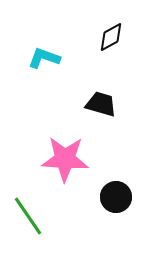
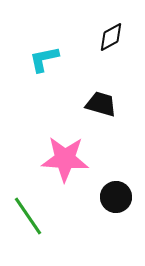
cyan L-shape: moved 1 px down; rotated 32 degrees counterclockwise
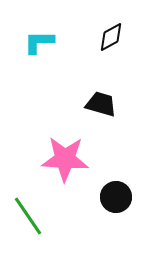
cyan L-shape: moved 5 px left, 17 px up; rotated 12 degrees clockwise
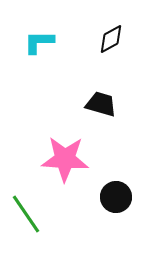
black diamond: moved 2 px down
green line: moved 2 px left, 2 px up
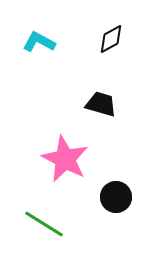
cyan L-shape: rotated 28 degrees clockwise
pink star: rotated 24 degrees clockwise
green line: moved 18 px right, 10 px down; rotated 24 degrees counterclockwise
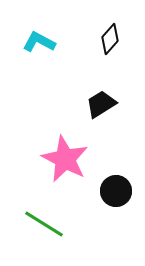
black diamond: moved 1 px left; rotated 20 degrees counterclockwise
black trapezoid: rotated 48 degrees counterclockwise
black circle: moved 6 px up
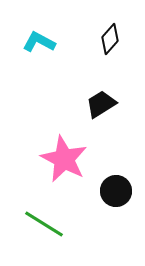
pink star: moved 1 px left
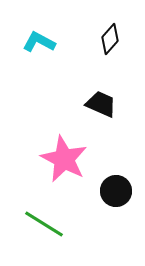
black trapezoid: rotated 56 degrees clockwise
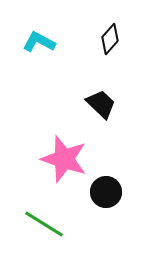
black trapezoid: rotated 20 degrees clockwise
pink star: rotated 9 degrees counterclockwise
black circle: moved 10 px left, 1 px down
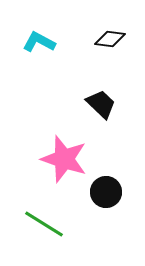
black diamond: rotated 56 degrees clockwise
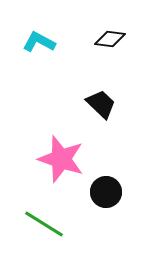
pink star: moved 3 px left
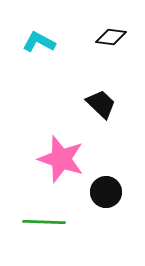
black diamond: moved 1 px right, 2 px up
green line: moved 2 px up; rotated 30 degrees counterclockwise
